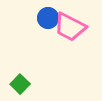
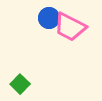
blue circle: moved 1 px right
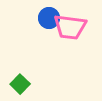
pink trapezoid: rotated 20 degrees counterclockwise
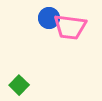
green square: moved 1 px left, 1 px down
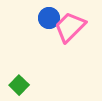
pink trapezoid: rotated 128 degrees clockwise
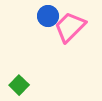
blue circle: moved 1 px left, 2 px up
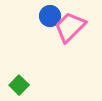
blue circle: moved 2 px right
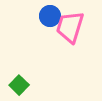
pink trapezoid: rotated 28 degrees counterclockwise
